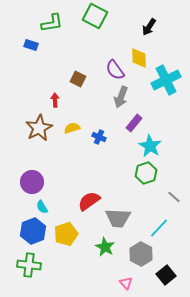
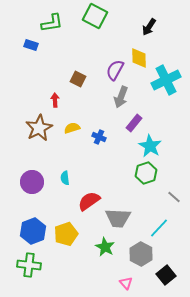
purple semicircle: rotated 65 degrees clockwise
cyan semicircle: moved 23 px right, 29 px up; rotated 24 degrees clockwise
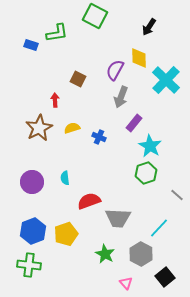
green L-shape: moved 5 px right, 10 px down
cyan cross: rotated 20 degrees counterclockwise
gray line: moved 3 px right, 2 px up
red semicircle: rotated 15 degrees clockwise
green star: moved 7 px down
black square: moved 1 px left, 2 px down
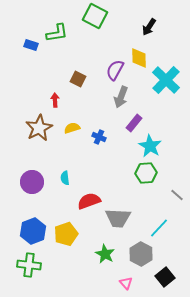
green hexagon: rotated 15 degrees clockwise
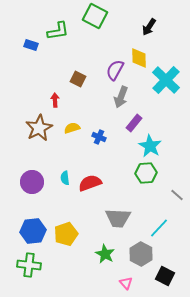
green L-shape: moved 1 px right, 2 px up
red semicircle: moved 1 px right, 18 px up
blue hexagon: rotated 15 degrees clockwise
black square: moved 1 px up; rotated 24 degrees counterclockwise
